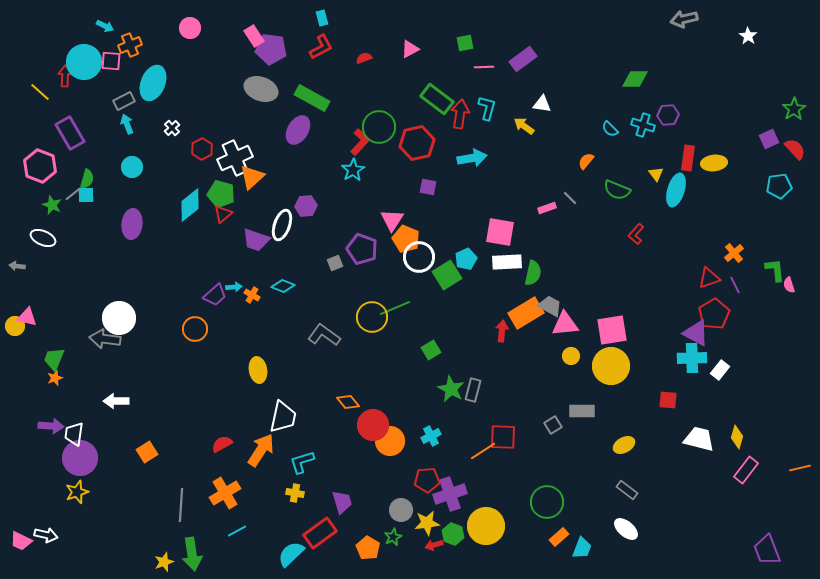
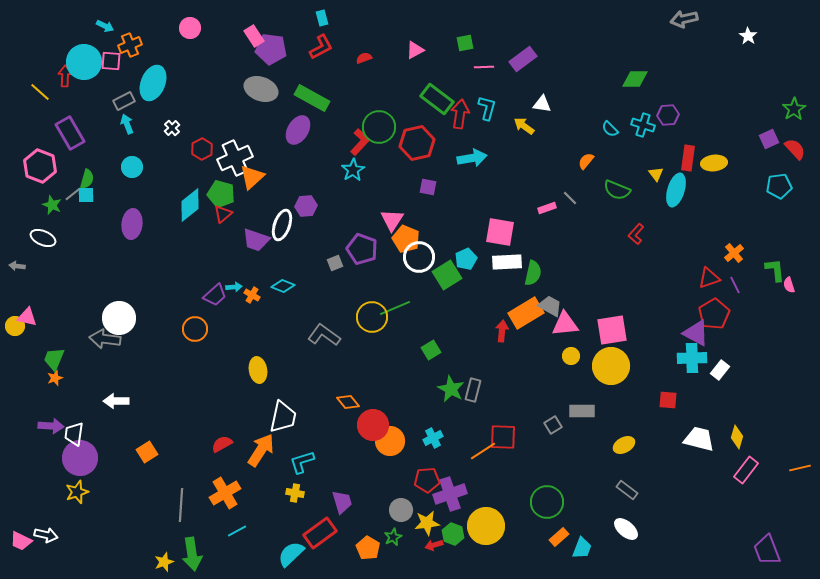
pink triangle at (410, 49): moved 5 px right, 1 px down
cyan cross at (431, 436): moved 2 px right, 2 px down
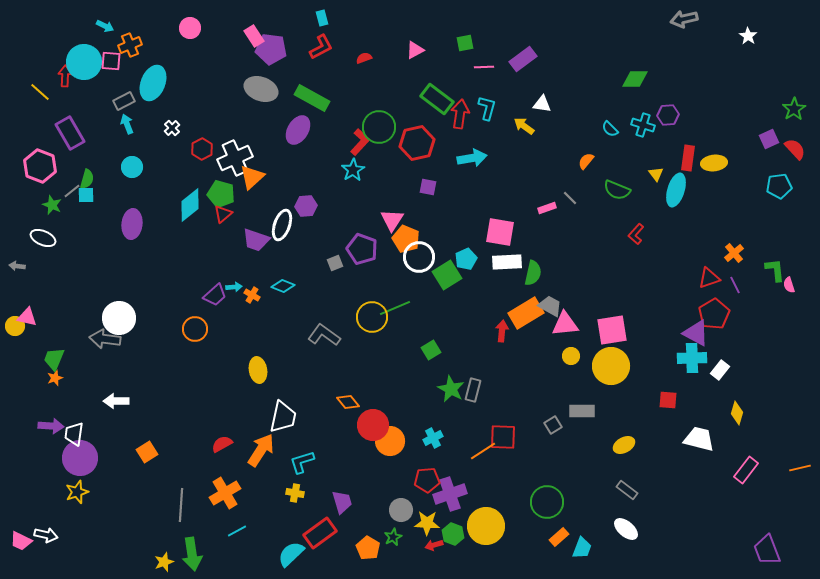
gray line at (73, 194): moved 1 px left, 3 px up
yellow diamond at (737, 437): moved 24 px up
yellow star at (427, 523): rotated 10 degrees clockwise
